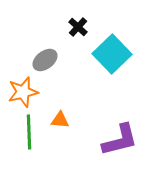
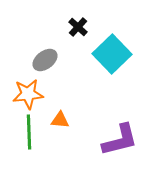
orange star: moved 5 px right, 2 px down; rotated 8 degrees clockwise
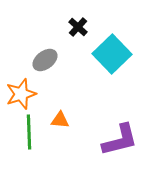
orange star: moved 7 px left; rotated 12 degrees counterclockwise
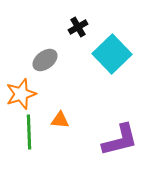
black cross: rotated 18 degrees clockwise
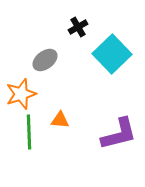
purple L-shape: moved 1 px left, 6 px up
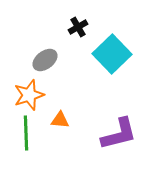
orange star: moved 8 px right, 1 px down
green line: moved 3 px left, 1 px down
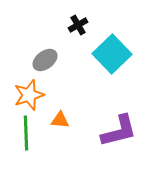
black cross: moved 2 px up
purple L-shape: moved 3 px up
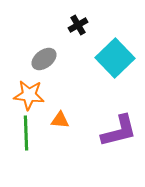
cyan square: moved 3 px right, 4 px down
gray ellipse: moved 1 px left, 1 px up
orange star: rotated 24 degrees clockwise
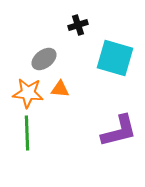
black cross: rotated 12 degrees clockwise
cyan square: rotated 30 degrees counterclockwise
orange star: moved 1 px left, 2 px up
orange triangle: moved 31 px up
green line: moved 1 px right
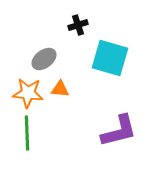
cyan square: moved 5 px left
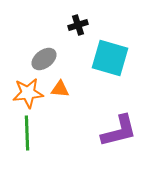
orange star: rotated 12 degrees counterclockwise
